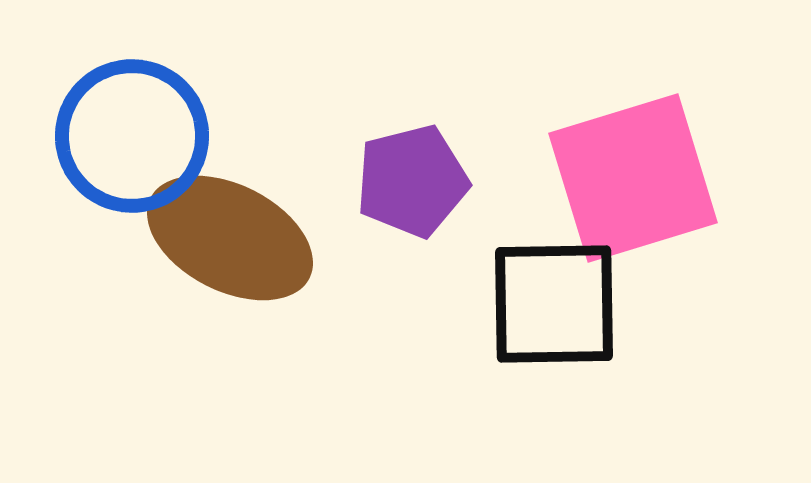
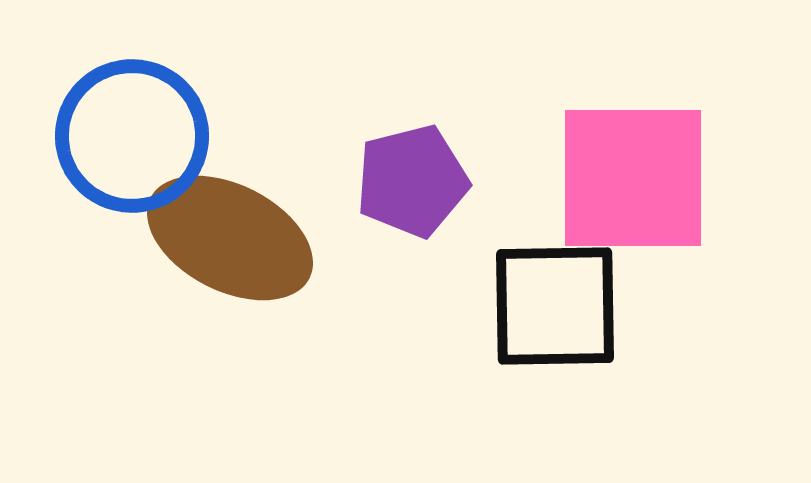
pink square: rotated 17 degrees clockwise
black square: moved 1 px right, 2 px down
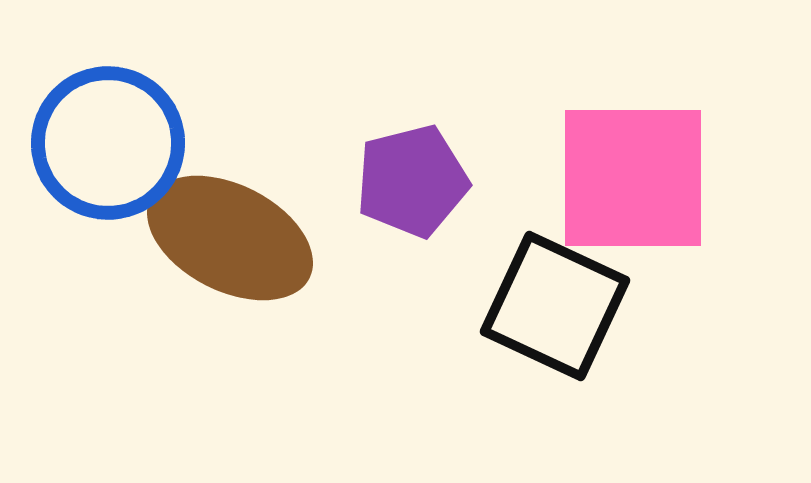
blue circle: moved 24 px left, 7 px down
black square: rotated 26 degrees clockwise
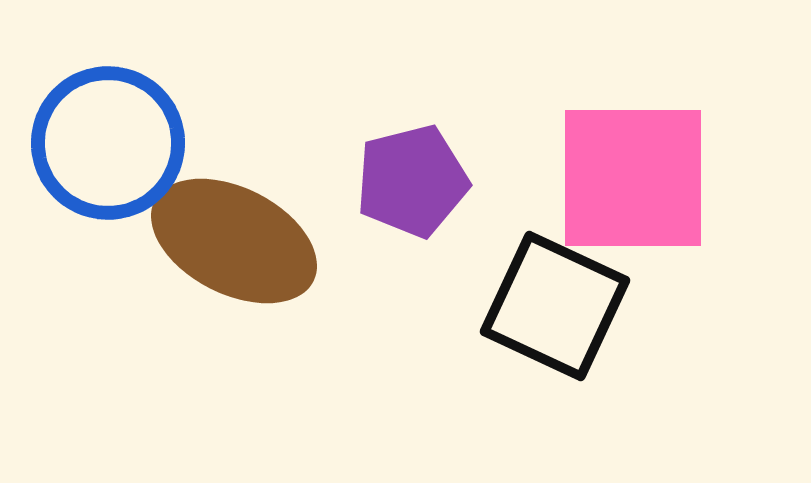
brown ellipse: moved 4 px right, 3 px down
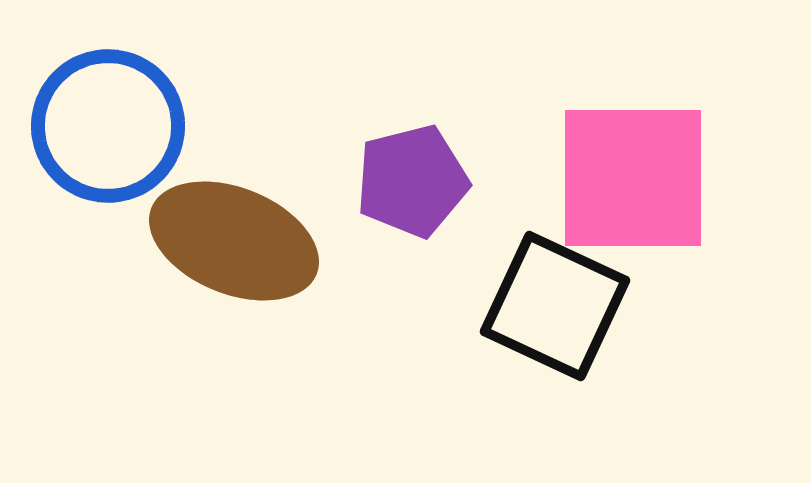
blue circle: moved 17 px up
brown ellipse: rotated 5 degrees counterclockwise
